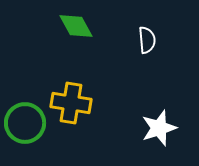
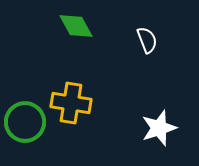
white semicircle: rotated 16 degrees counterclockwise
green circle: moved 1 px up
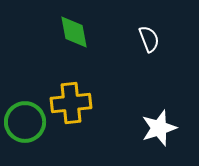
green diamond: moved 2 px left, 6 px down; rotated 18 degrees clockwise
white semicircle: moved 2 px right, 1 px up
yellow cross: rotated 15 degrees counterclockwise
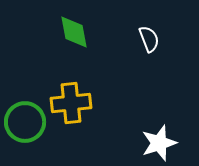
white star: moved 15 px down
